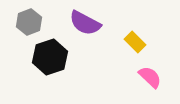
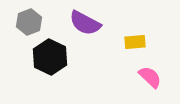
yellow rectangle: rotated 50 degrees counterclockwise
black hexagon: rotated 16 degrees counterclockwise
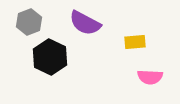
pink semicircle: rotated 140 degrees clockwise
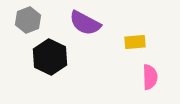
gray hexagon: moved 1 px left, 2 px up
pink semicircle: rotated 95 degrees counterclockwise
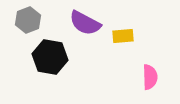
yellow rectangle: moved 12 px left, 6 px up
black hexagon: rotated 16 degrees counterclockwise
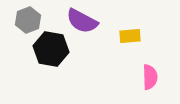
purple semicircle: moved 3 px left, 2 px up
yellow rectangle: moved 7 px right
black hexagon: moved 1 px right, 8 px up
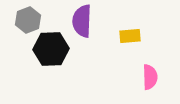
purple semicircle: rotated 64 degrees clockwise
black hexagon: rotated 12 degrees counterclockwise
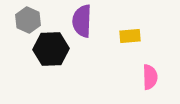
gray hexagon: rotated 15 degrees counterclockwise
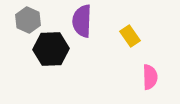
yellow rectangle: rotated 60 degrees clockwise
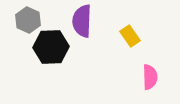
black hexagon: moved 2 px up
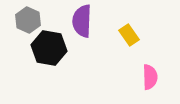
yellow rectangle: moved 1 px left, 1 px up
black hexagon: moved 2 px left, 1 px down; rotated 12 degrees clockwise
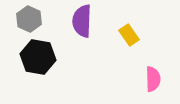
gray hexagon: moved 1 px right, 1 px up
black hexagon: moved 11 px left, 9 px down
pink semicircle: moved 3 px right, 2 px down
